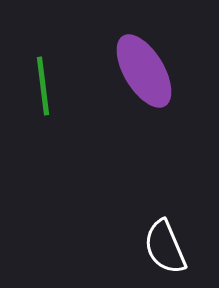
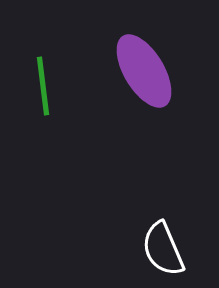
white semicircle: moved 2 px left, 2 px down
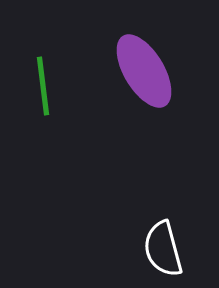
white semicircle: rotated 8 degrees clockwise
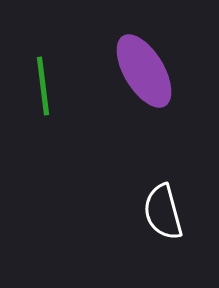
white semicircle: moved 37 px up
